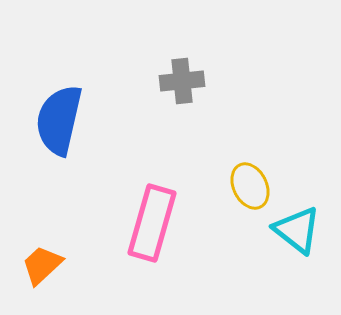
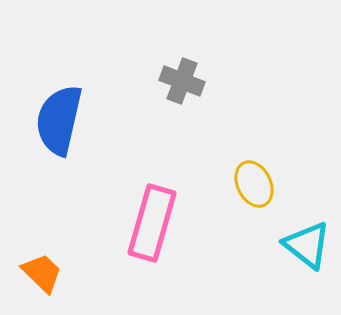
gray cross: rotated 27 degrees clockwise
yellow ellipse: moved 4 px right, 2 px up
cyan triangle: moved 10 px right, 15 px down
orange trapezoid: moved 8 px down; rotated 87 degrees clockwise
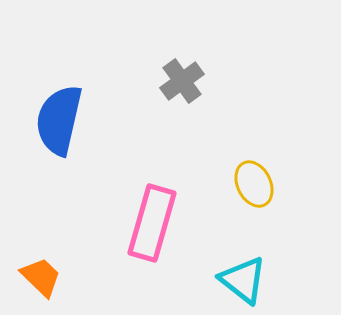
gray cross: rotated 33 degrees clockwise
cyan triangle: moved 64 px left, 35 px down
orange trapezoid: moved 1 px left, 4 px down
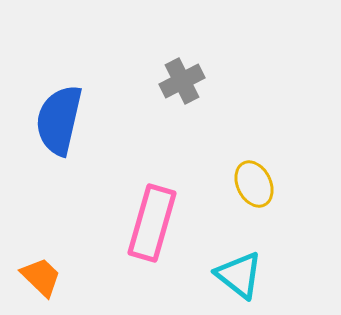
gray cross: rotated 9 degrees clockwise
cyan triangle: moved 4 px left, 5 px up
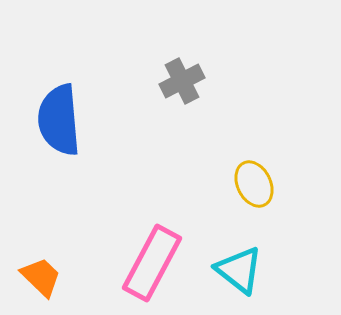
blue semicircle: rotated 18 degrees counterclockwise
pink rectangle: moved 40 px down; rotated 12 degrees clockwise
cyan triangle: moved 5 px up
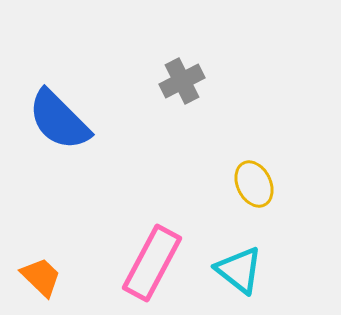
blue semicircle: rotated 40 degrees counterclockwise
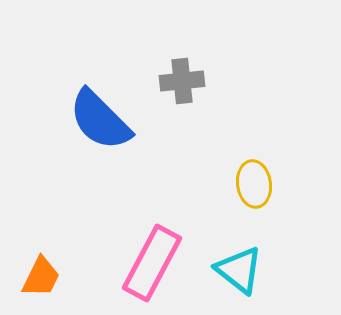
gray cross: rotated 21 degrees clockwise
blue semicircle: moved 41 px right
yellow ellipse: rotated 18 degrees clockwise
orange trapezoid: rotated 72 degrees clockwise
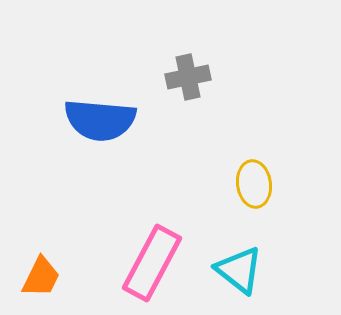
gray cross: moved 6 px right, 4 px up; rotated 6 degrees counterclockwise
blue semicircle: rotated 40 degrees counterclockwise
